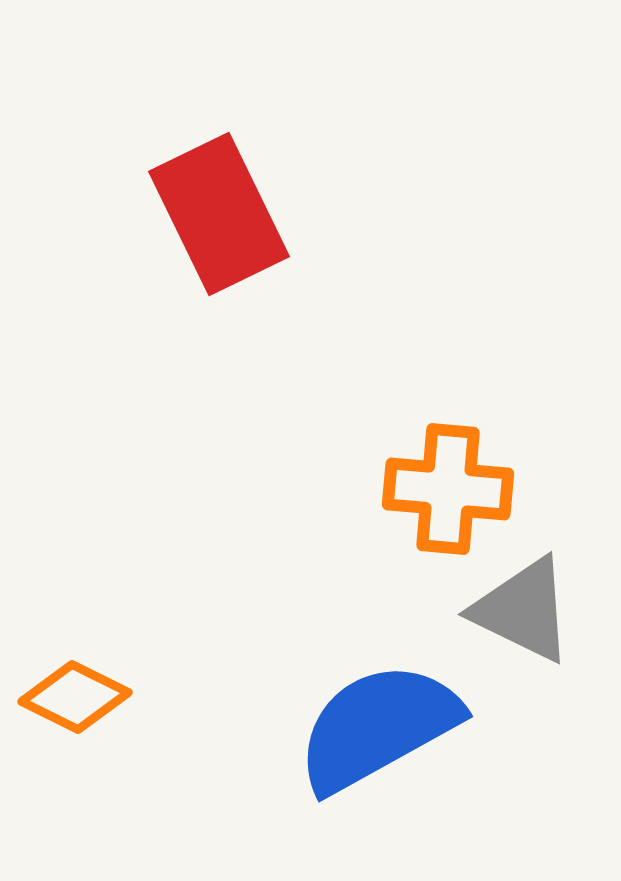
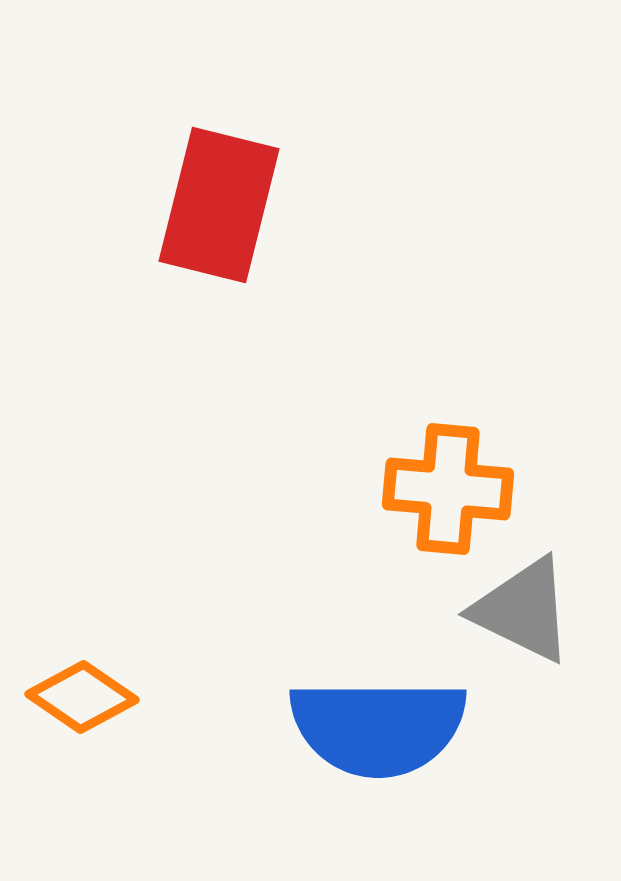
red rectangle: moved 9 px up; rotated 40 degrees clockwise
orange diamond: moved 7 px right; rotated 8 degrees clockwise
blue semicircle: rotated 151 degrees counterclockwise
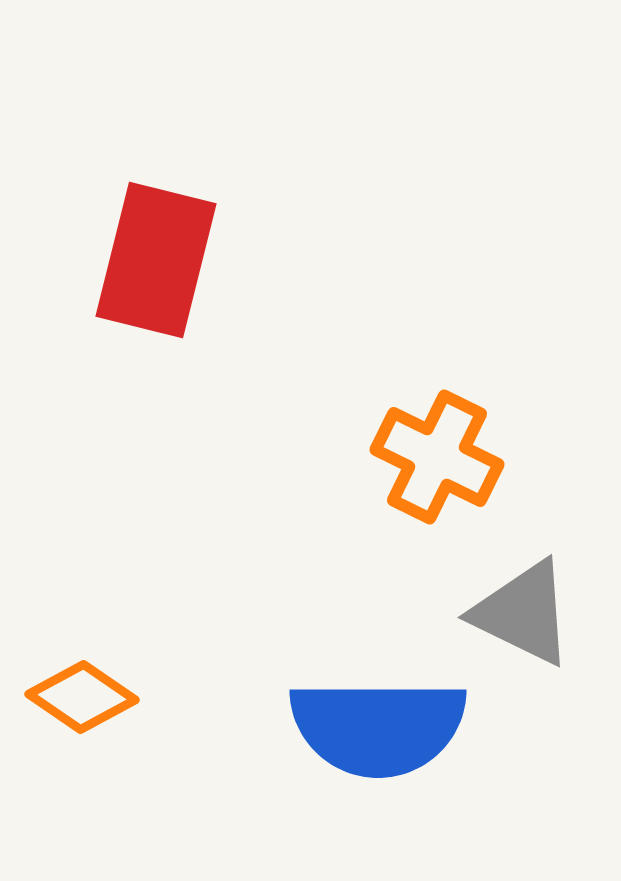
red rectangle: moved 63 px left, 55 px down
orange cross: moved 11 px left, 32 px up; rotated 21 degrees clockwise
gray triangle: moved 3 px down
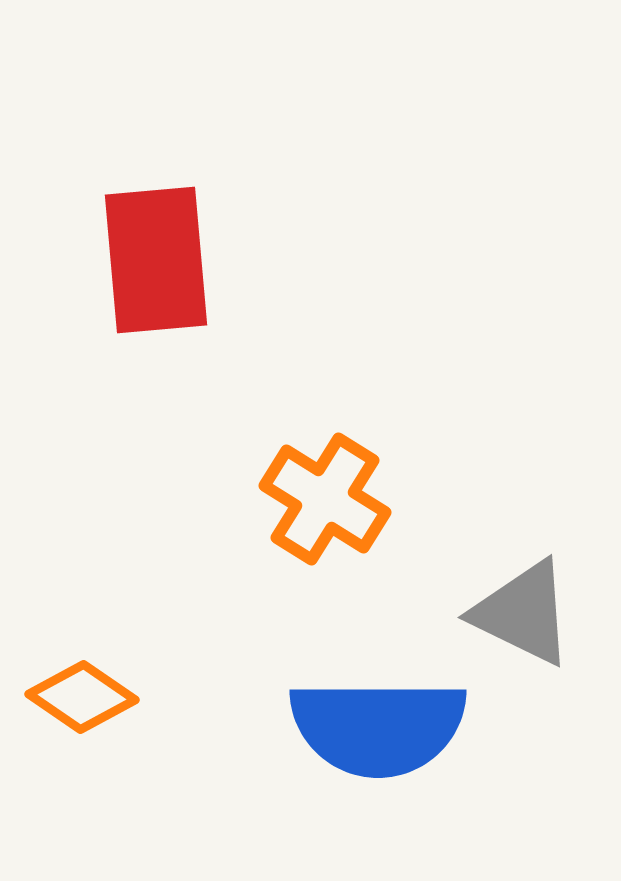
red rectangle: rotated 19 degrees counterclockwise
orange cross: moved 112 px left, 42 px down; rotated 6 degrees clockwise
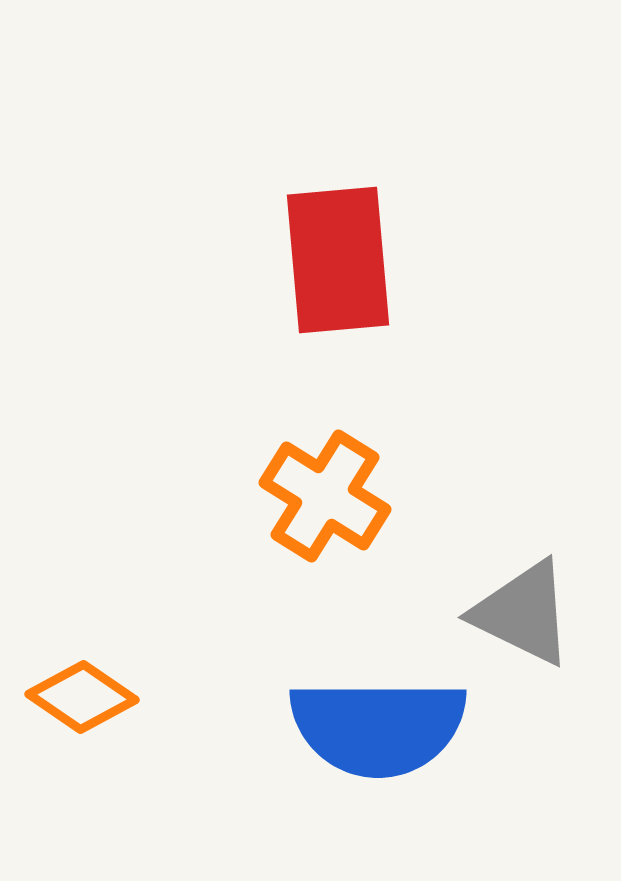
red rectangle: moved 182 px right
orange cross: moved 3 px up
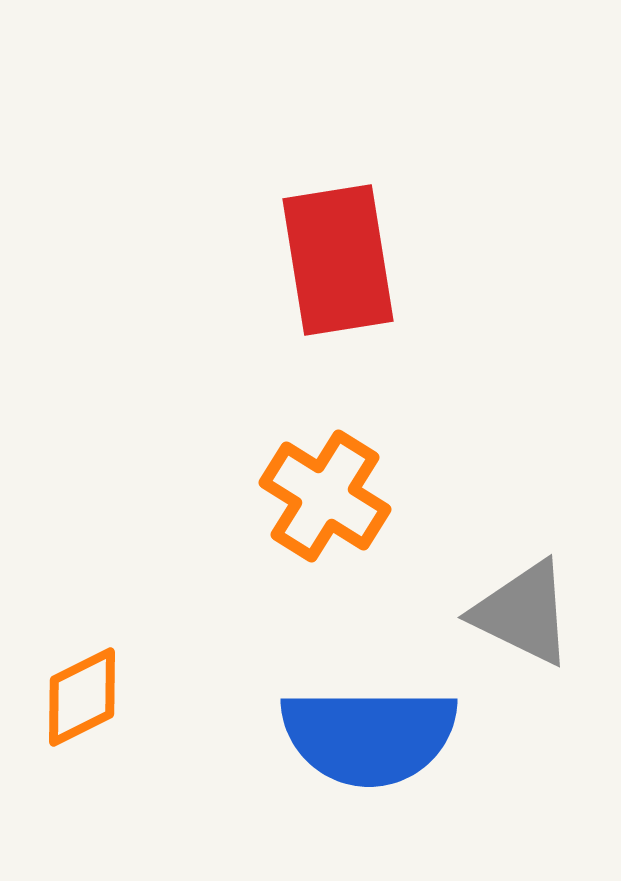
red rectangle: rotated 4 degrees counterclockwise
orange diamond: rotated 61 degrees counterclockwise
blue semicircle: moved 9 px left, 9 px down
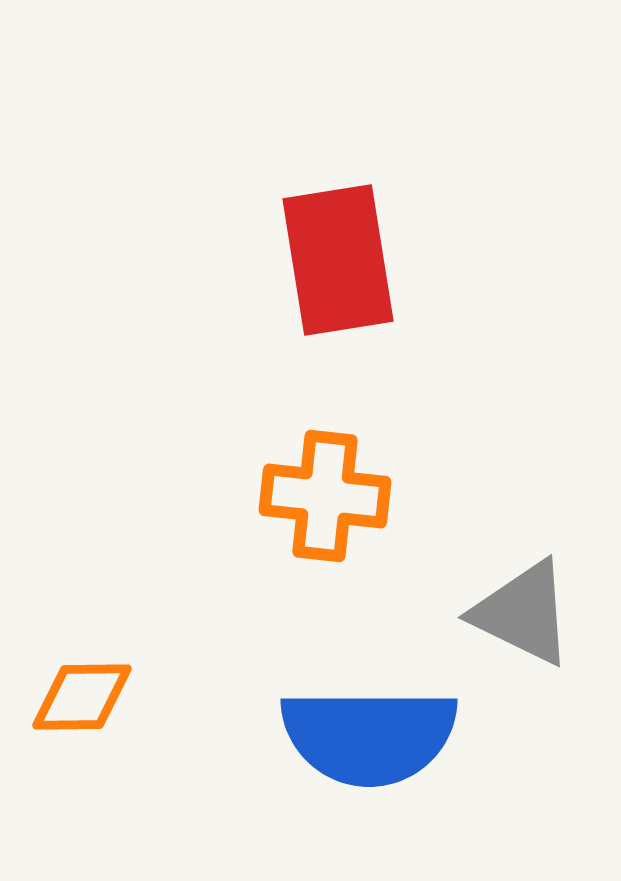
orange cross: rotated 26 degrees counterclockwise
orange diamond: rotated 26 degrees clockwise
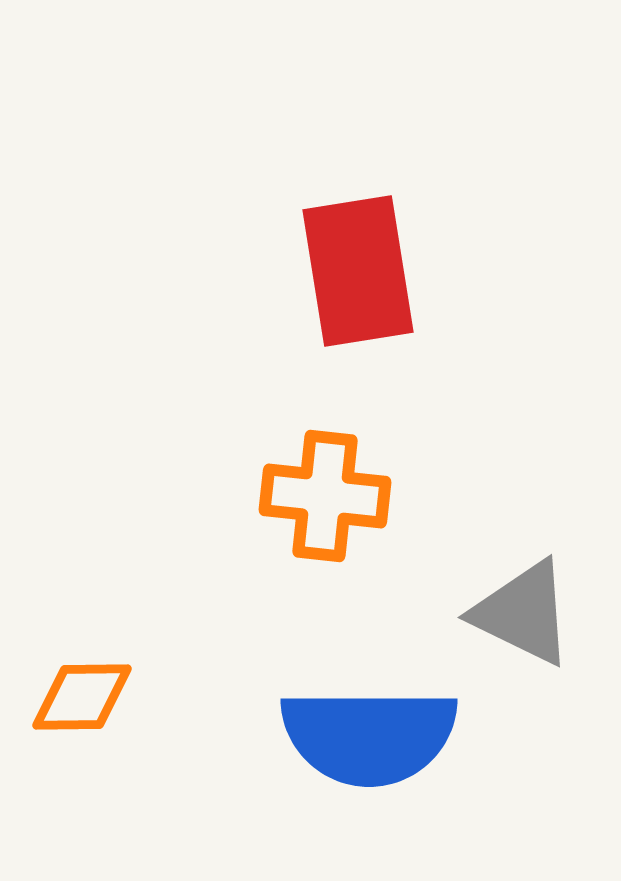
red rectangle: moved 20 px right, 11 px down
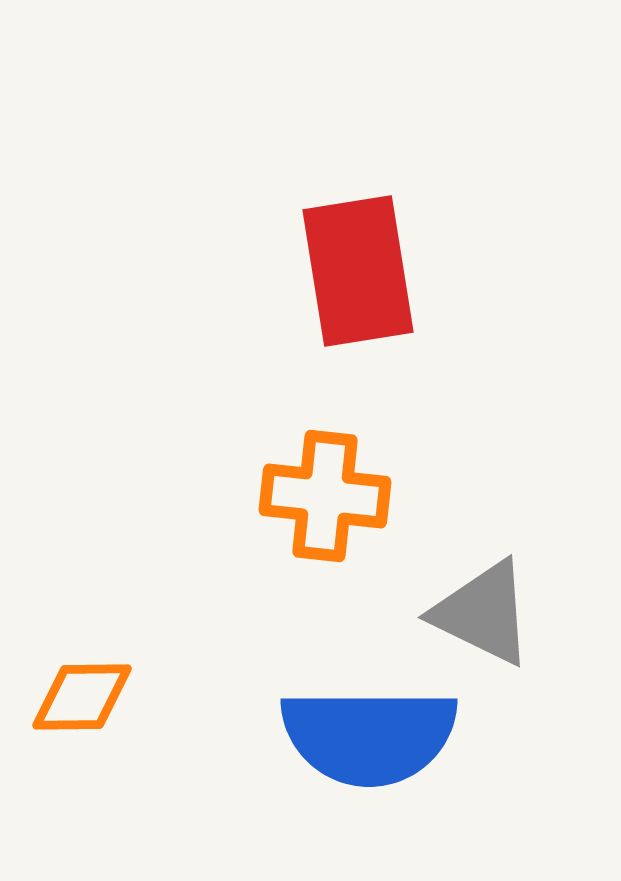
gray triangle: moved 40 px left
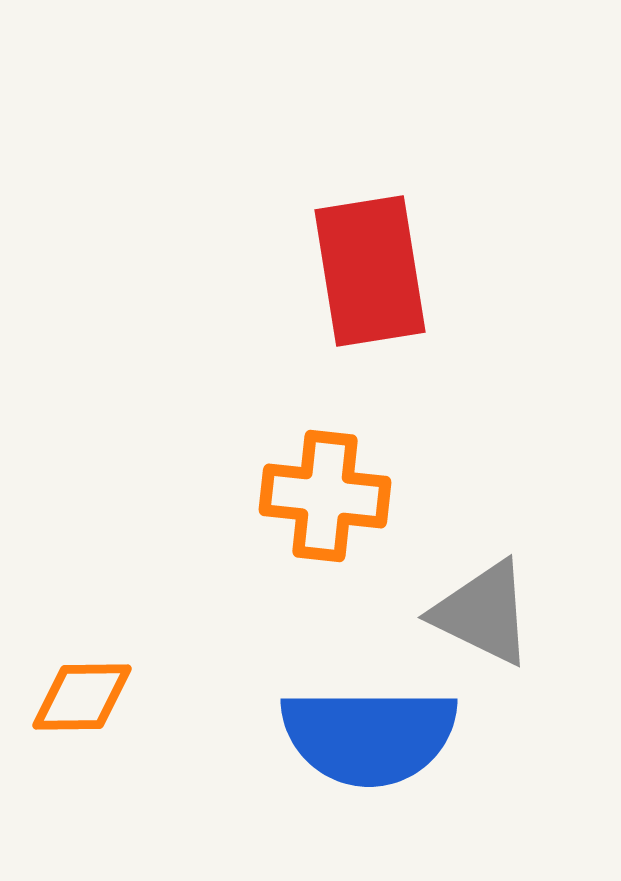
red rectangle: moved 12 px right
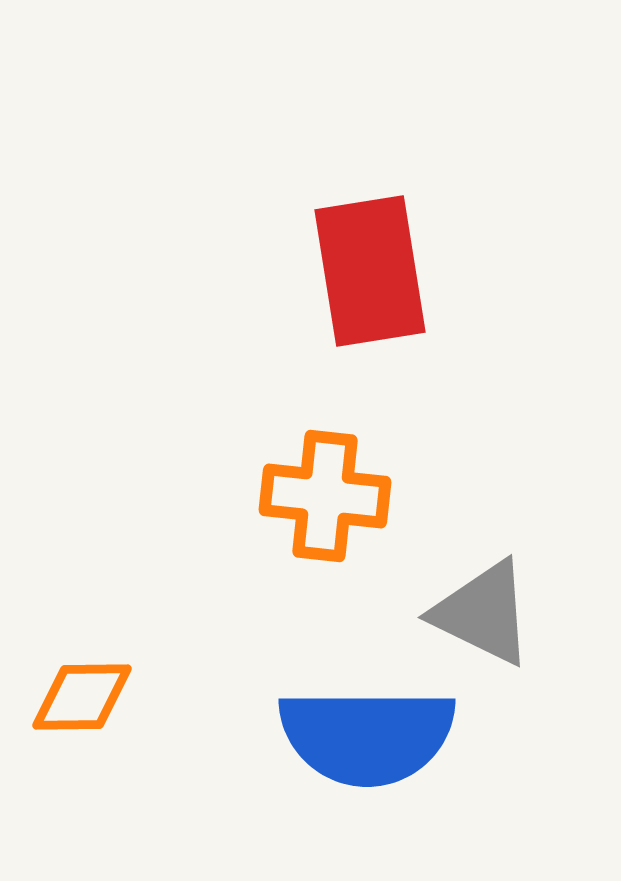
blue semicircle: moved 2 px left
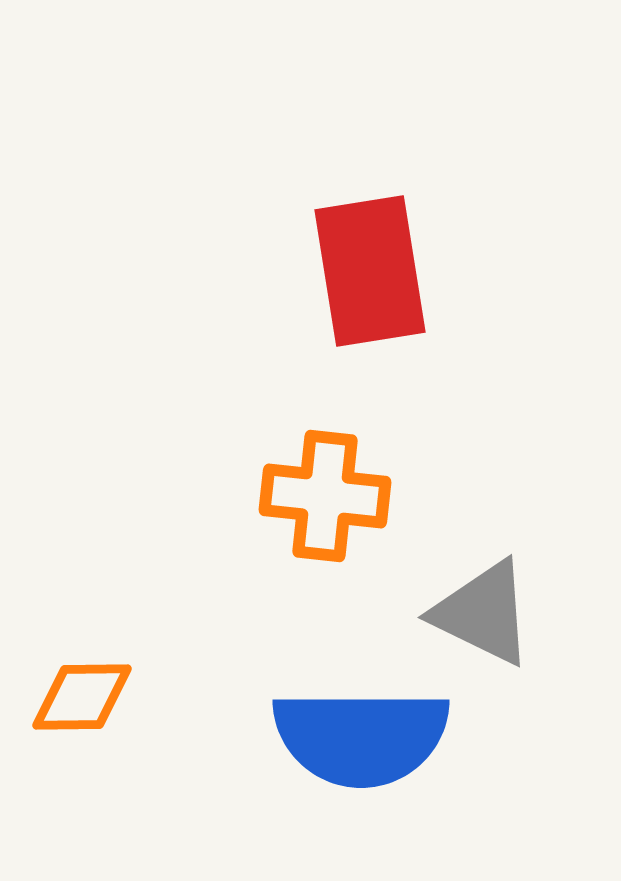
blue semicircle: moved 6 px left, 1 px down
